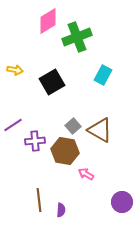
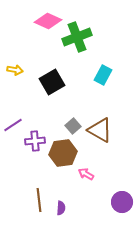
pink diamond: rotated 56 degrees clockwise
brown hexagon: moved 2 px left, 2 px down; rotated 16 degrees counterclockwise
purple semicircle: moved 2 px up
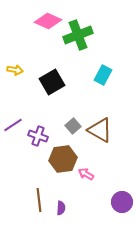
green cross: moved 1 px right, 2 px up
purple cross: moved 3 px right, 5 px up; rotated 24 degrees clockwise
brown hexagon: moved 6 px down
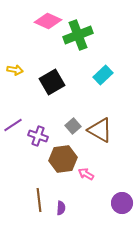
cyan rectangle: rotated 18 degrees clockwise
purple circle: moved 1 px down
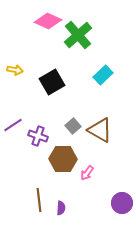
green cross: rotated 20 degrees counterclockwise
brown hexagon: rotated 8 degrees clockwise
pink arrow: moved 1 px right, 1 px up; rotated 84 degrees counterclockwise
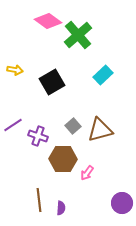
pink diamond: rotated 12 degrees clockwise
brown triangle: rotated 44 degrees counterclockwise
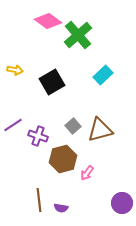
brown hexagon: rotated 16 degrees counterclockwise
purple semicircle: rotated 96 degrees clockwise
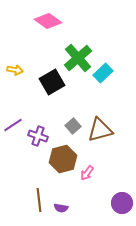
green cross: moved 23 px down
cyan rectangle: moved 2 px up
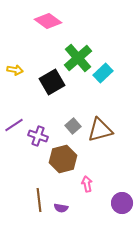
purple line: moved 1 px right
pink arrow: moved 11 px down; rotated 133 degrees clockwise
